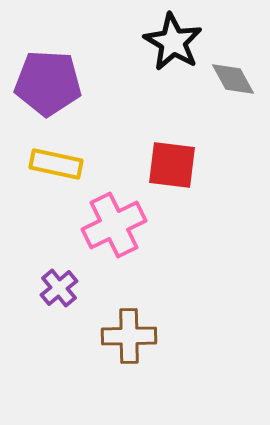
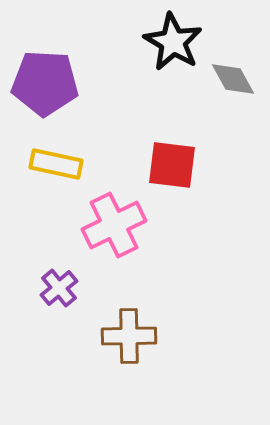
purple pentagon: moved 3 px left
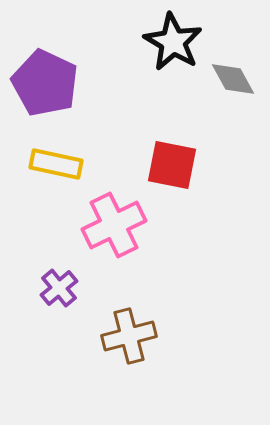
purple pentagon: rotated 22 degrees clockwise
red square: rotated 4 degrees clockwise
brown cross: rotated 14 degrees counterclockwise
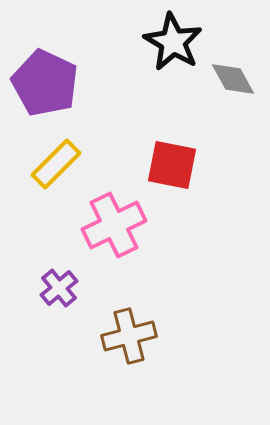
yellow rectangle: rotated 57 degrees counterclockwise
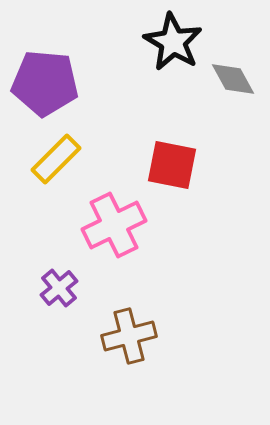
purple pentagon: rotated 20 degrees counterclockwise
yellow rectangle: moved 5 px up
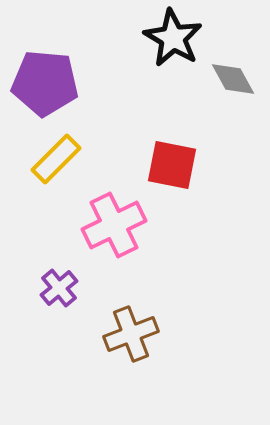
black star: moved 4 px up
brown cross: moved 2 px right, 2 px up; rotated 6 degrees counterclockwise
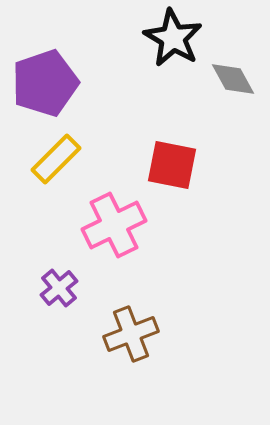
purple pentagon: rotated 24 degrees counterclockwise
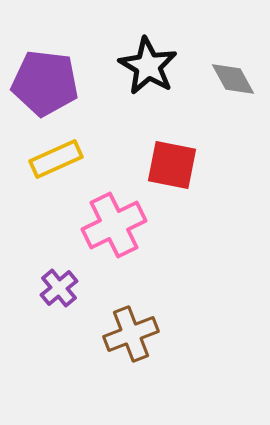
black star: moved 25 px left, 28 px down
purple pentagon: rotated 26 degrees clockwise
yellow rectangle: rotated 21 degrees clockwise
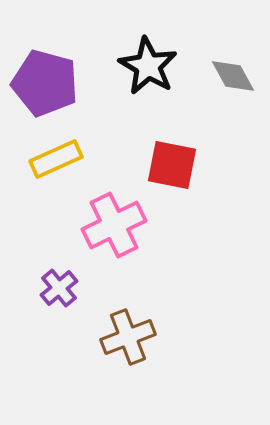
gray diamond: moved 3 px up
purple pentagon: rotated 8 degrees clockwise
brown cross: moved 3 px left, 3 px down
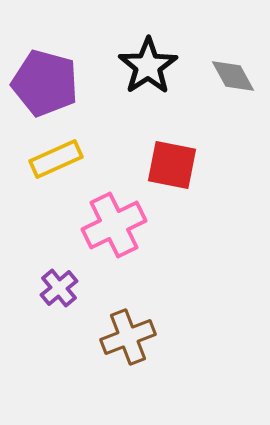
black star: rotated 8 degrees clockwise
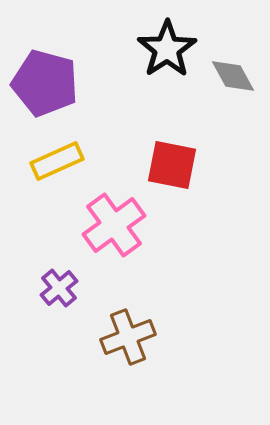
black star: moved 19 px right, 17 px up
yellow rectangle: moved 1 px right, 2 px down
pink cross: rotated 10 degrees counterclockwise
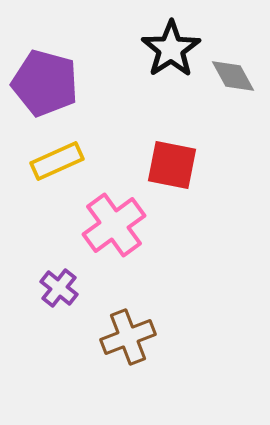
black star: moved 4 px right
purple cross: rotated 12 degrees counterclockwise
